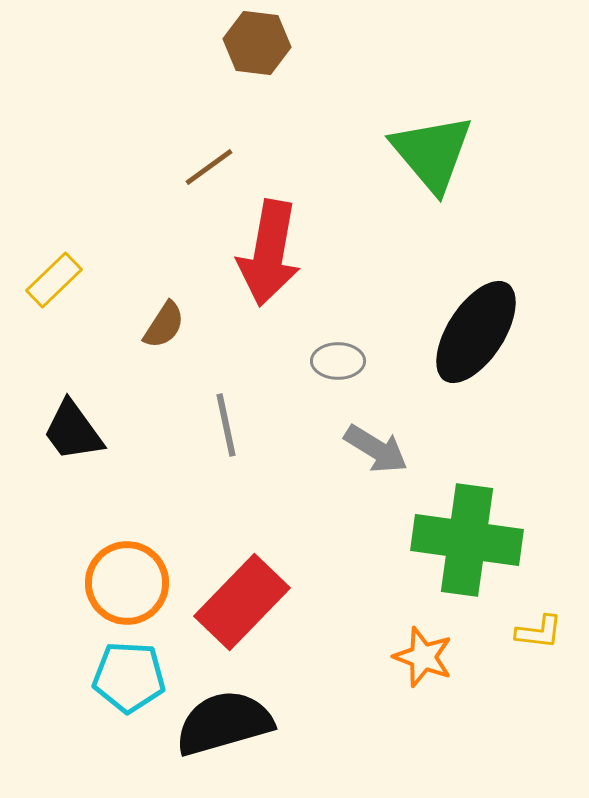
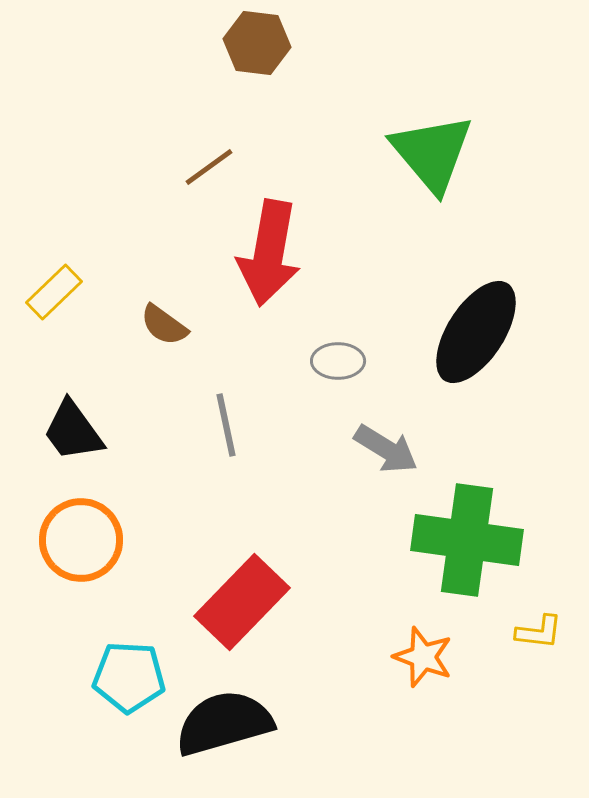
yellow rectangle: moved 12 px down
brown semicircle: rotated 93 degrees clockwise
gray arrow: moved 10 px right
orange circle: moved 46 px left, 43 px up
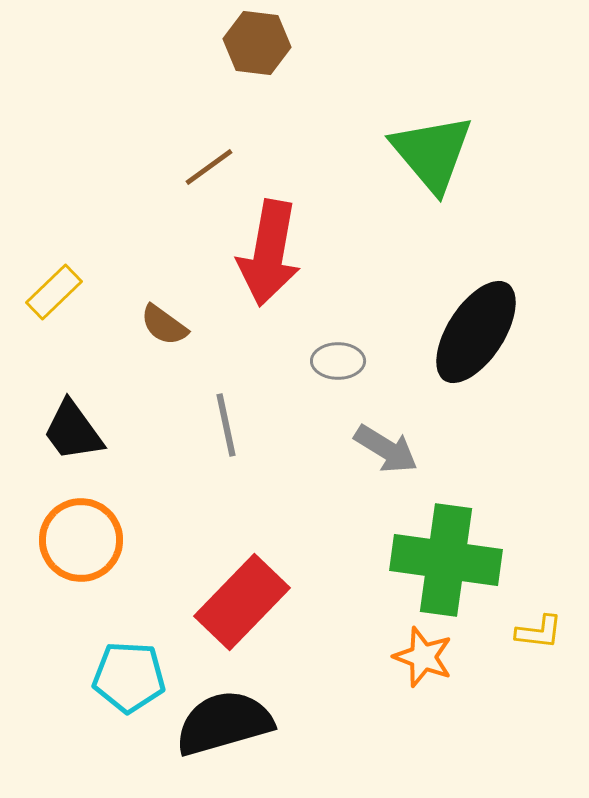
green cross: moved 21 px left, 20 px down
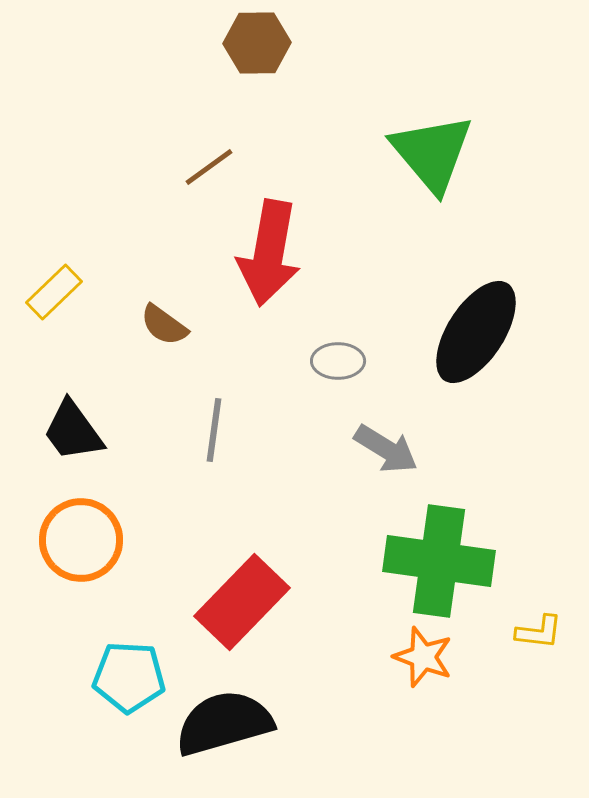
brown hexagon: rotated 8 degrees counterclockwise
gray line: moved 12 px left, 5 px down; rotated 20 degrees clockwise
green cross: moved 7 px left, 1 px down
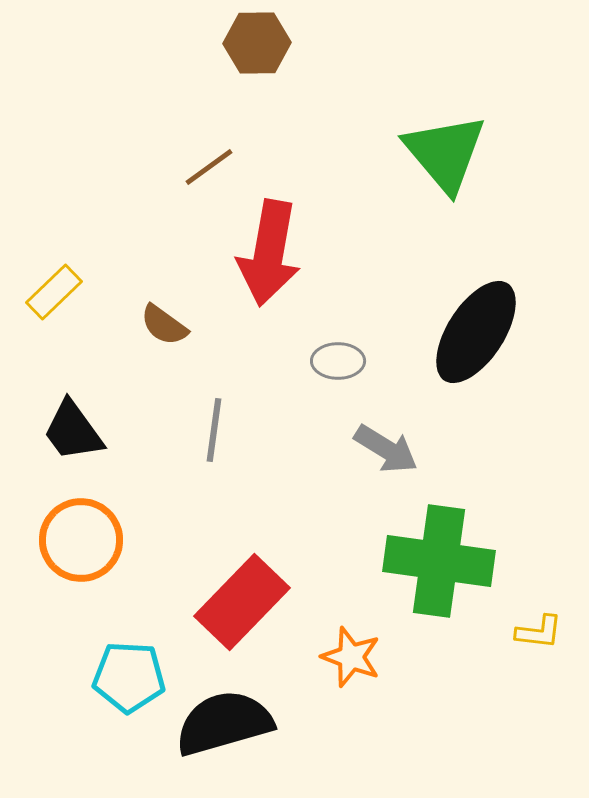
green triangle: moved 13 px right
orange star: moved 72 px left
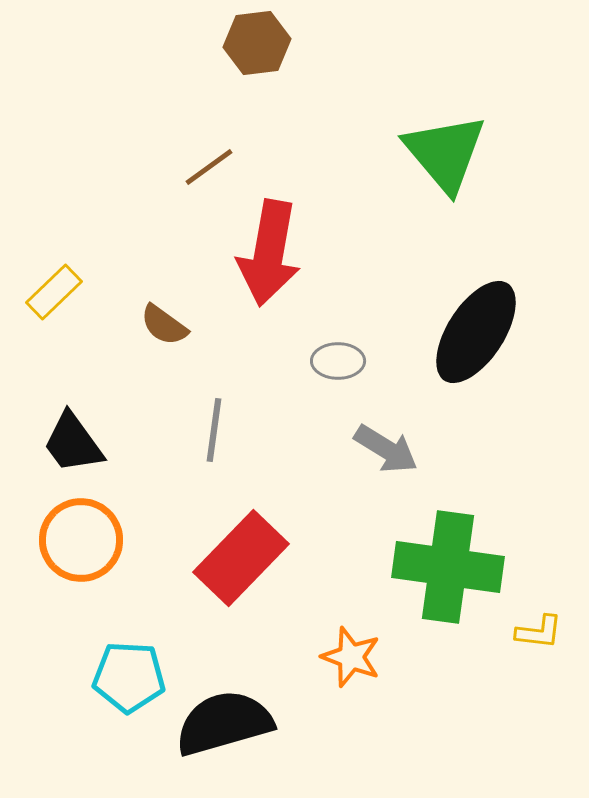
brown hexagon: rotated 6 degrees counterclockwise
black trapezoid: moved 12 px down
green cross: moved 9 px right, 6 px down
red rectangle: moved 1 px left, 44 px up
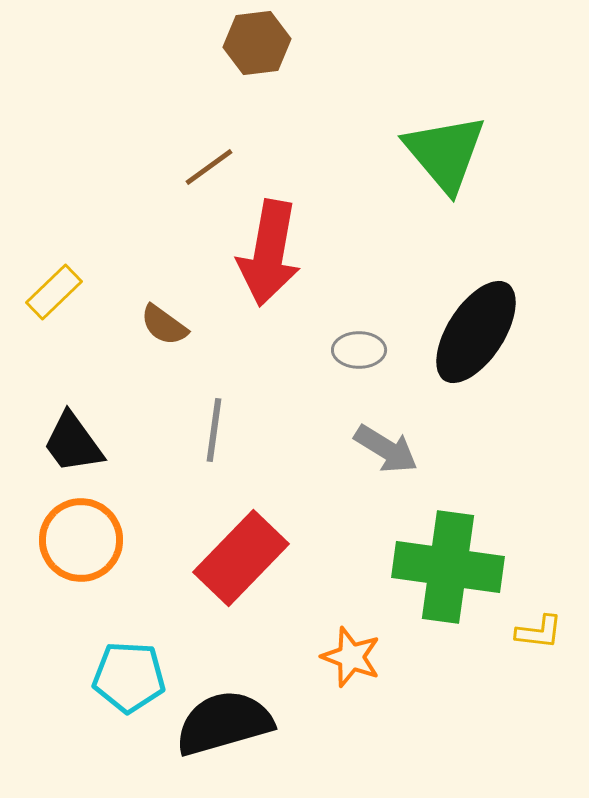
gray ellipse: moved 21 px right, 11 px up
